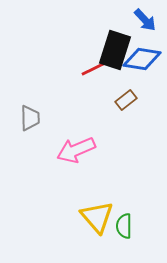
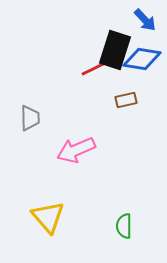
brown rectangle: rotated 25 degrees clockwise
yellow triangle: moved 49 px left
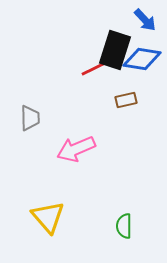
pink arrow: moved 1 px up
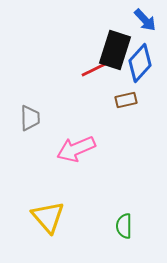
blue diamond: moved 2 px left, 4 px down; rotated 57 degrees counterclockwise
red line: moved 1 px down
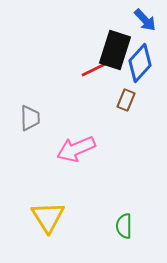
brown rectangle: rotated 55 degrees counterclockwise
yellow triangle: rotated 9 degrees clockwise
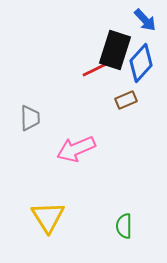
blue diamond: moved 1 px right
red line: moved 1 px right
brown rectangle: rotated 45 degrees clockwise
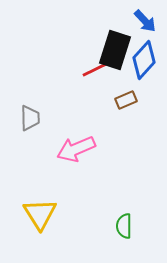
blue arrow: moved 1 px down
blue diamond: moved 3 px right, 3 px up
yellow triangle: moved 8 px left, 3 px up
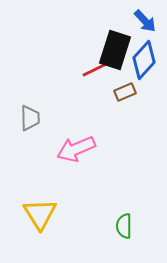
brown rectangle: moved 1 px left, 8 px up
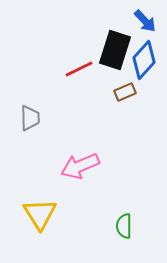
red line: moved 17 px left
pink arrow: moved 4 px right, 17 px down
